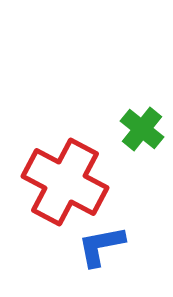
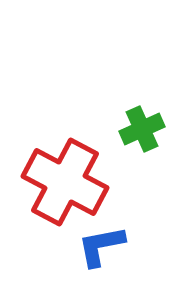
green cross: rotated 27 degrees clockwise
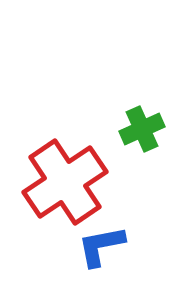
red cross: rotated 28 degrees clockwise
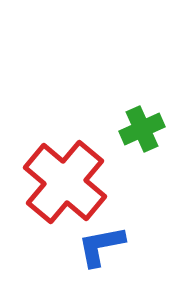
red cross: rotated 16 degrees counterclockwise
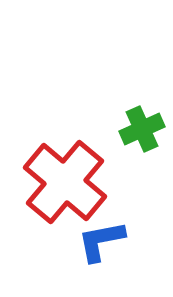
blue L-shape: moved 5 px up
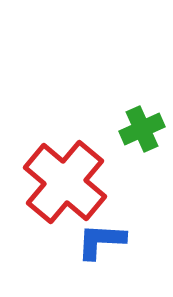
blue L-shape: rotated 14 degrees clockwise
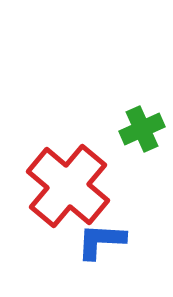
red cross: moved 3 px right, 4 px down
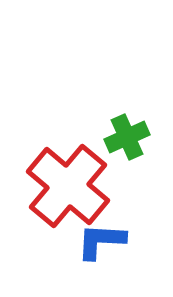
green cross: moved 15 px left, 8 px down
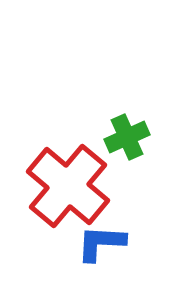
blue L-shape: moved 2 px down
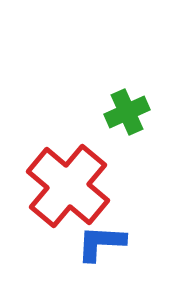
green cross: moved 25 px up
